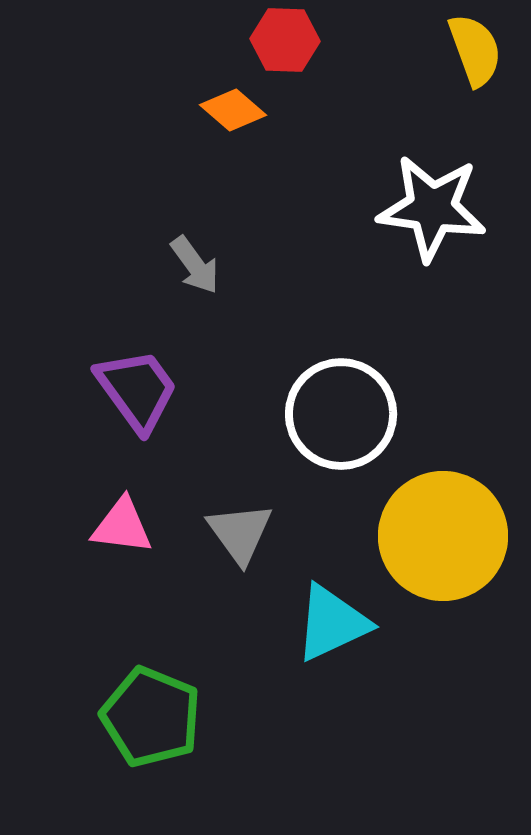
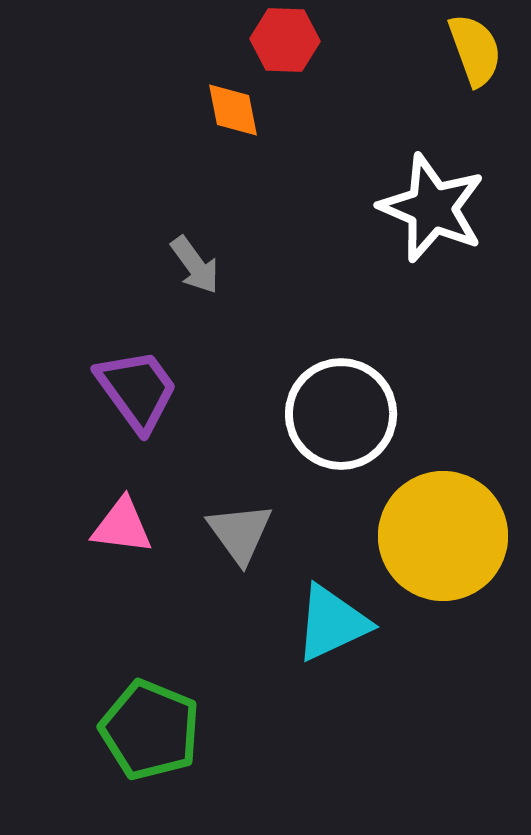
orange diamond: rotated 38 degrees clockwise
white star: rotated 15 degrees clockwise
green pentagon: moved 1 px left, 13 px down
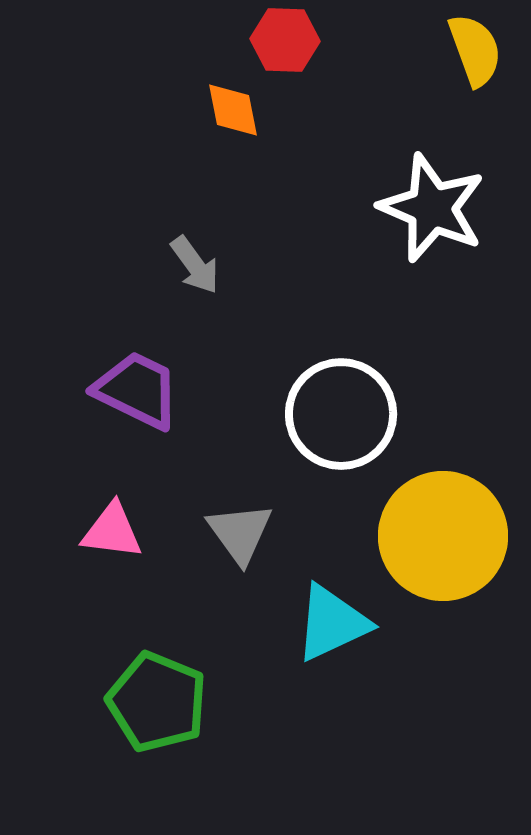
purple trapezoid: rotated 28 degrees counterclockwise
pink triangle: moved 10 px left, 5 px down
green pentagon: moved 7 px right, 28 px up
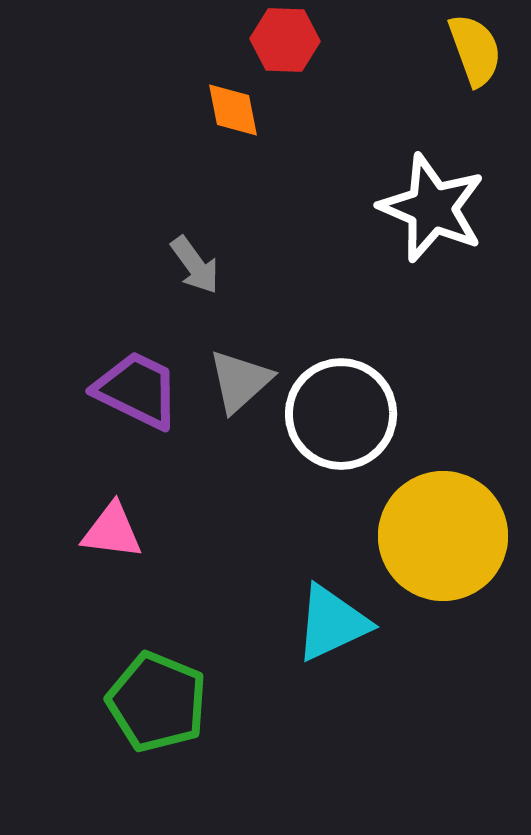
gray triangle: moved 152 px up; rotated 24 degrees clockwise
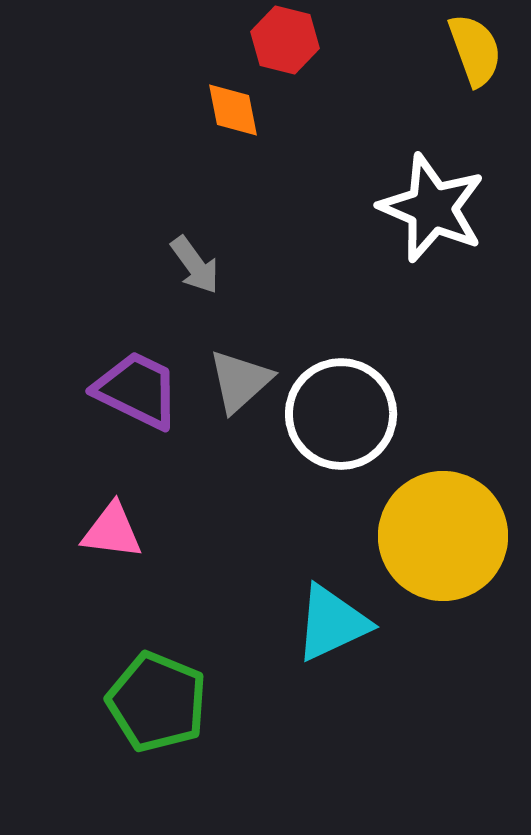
red hexagon: rotated 12 degrees clockwise
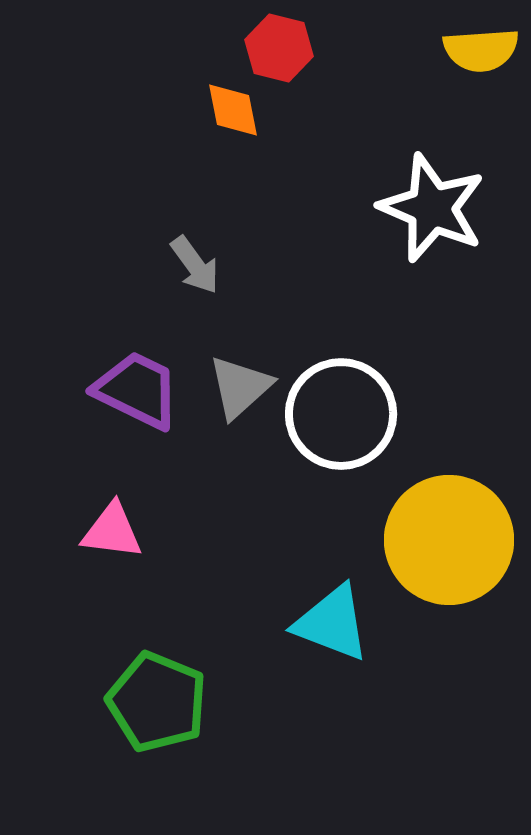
red hexagon: moved 6 px left, 8 px down
yellow semicircle: moved 6 px right; rotated 106 degrees clockwise
gray triangle: moved 6 px down
yellow circle: moved 6 px right, 4 px down
cyan triangle: rotated 46 degrees clockwise
